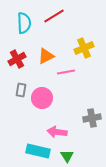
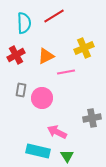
red cross: moved 1 px left, 4 px up
pink arrow: rotated 18 degrees clockwise
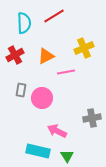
red cross: moved 1 px left
pink arrow: moved 1 px up
